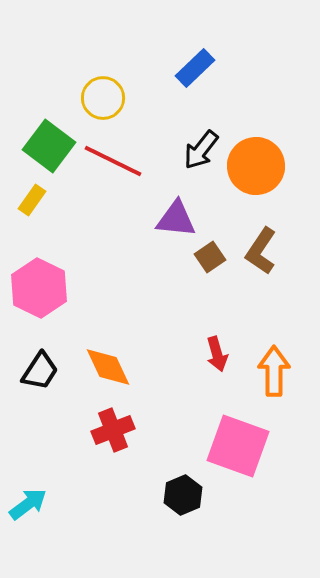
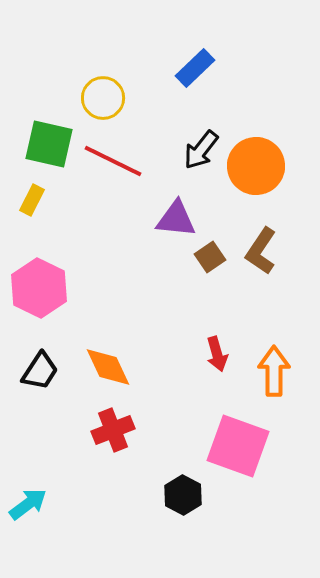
green square: moved 2 px up; rotated 24 degrees counterclockwise
yellow rectangle: rotated 8 degrees counterclockwise
black hexagon: rotated 9 degrees counterclockwise
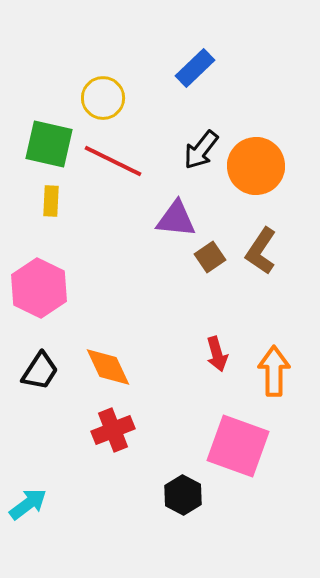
yellow rectangle: moved 19 px right, 1 px down; rotated 24 degrees counterclockwise
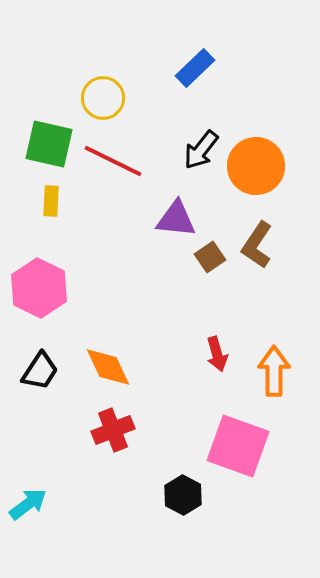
brown L-shape: moved 4 px left, 6 px up
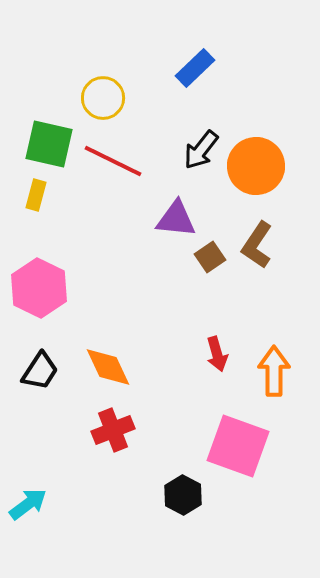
yellow rectangle: moved 15 px left, 6 px up; rotated 12 degrees clockwise
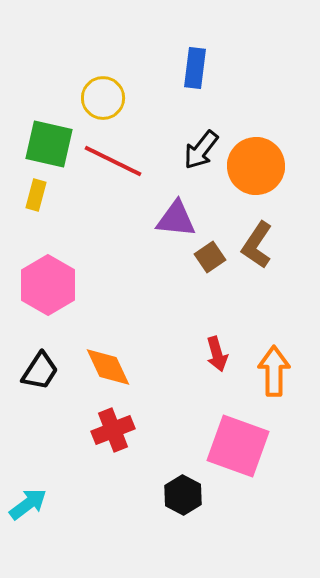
blue rectangle: rotated 39 degrees counterclockwise
pink hexagon: moved 9 px right, 3 px up; rotated 4 degrees clockwise
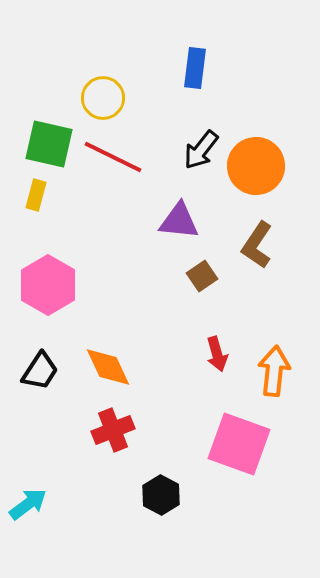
red line: moved 4 px up
purple triangle: moved 3 px right, 2 px down
brown square: moved 8 px left, 19 px down
orange arrow: rotated 6 degrees clockwise
pink square: moved 1 px right, 2 px up
black hexagon: moved 22 px left
